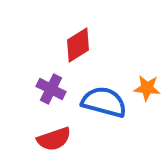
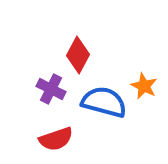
red diamond: moved 10 px down; rotated 30 degrees counterclockwise
orange star: moved 3 px left, 2 px up; rotated 20 degrees clockwise
red semicircle: moved 2 px right
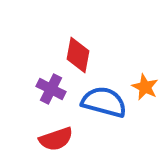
red diamond: rotated 18 degrees counterclockwise
orange star: moved 1 px right, 1 px down
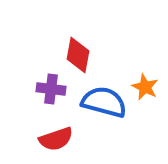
purple cross: rotated 20 degrees counterclockwise
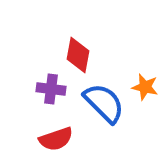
orange star: rotated 12 degrees counterclockwise
blue semicircle: moved 1 px down; rotated 30 degrees clockwise
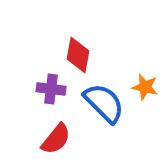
red semicircle: rotated 32 degrees counterclockwise
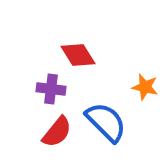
red diamond: rotated 42 degrees counterclockwise
blue semicircle: moved 2 px right, 19 px down
red semicircle: moved 1 px right, 7 px up
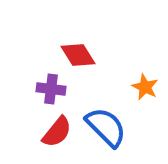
orange star: rotated 12 degrees clockwise
blue semicircle: moved 5 px down
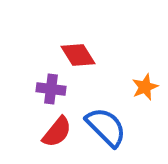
orange star: rotated 24 degrees clockwise
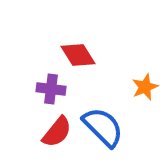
blue semicircle: moved 3 px left
